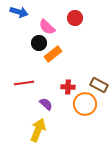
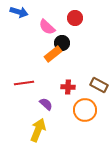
black circle: moved 23 px right
orange circle: moved 6 px down
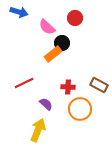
red line: rotated 18 degrees counterclockwise
orange circle: moved 5 px left, 1 px up
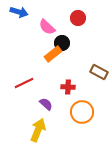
red circle: moved 3 px right
brown rectangle: moved 13 px up
orange circle: moved 2 px right, 3 px down
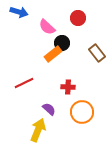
brown rectangle: moved 2 px left, 19 px up; rotated 24 degrees clockwise
purple semicircle: moved 3 px right, 5 px down
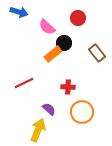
black circle: moved 2 px right
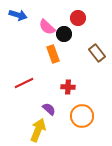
blue arrow: moved 1 px left, 3 px down
black circle: moved 9 px up
orange rectangle: rotated 72 degrees counterclockwise
orange circle: moved 4 px down
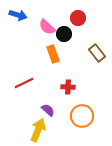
purple semicircle: moved 1 px left, 1 px down
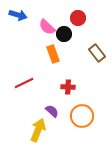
purple semicircle: moved 4 px right, 1 px down
